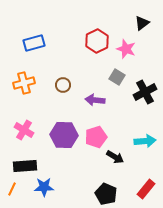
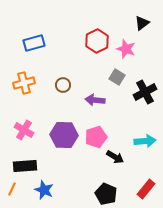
blue star: moved 3 px down; rotated 24 degrees clockwise
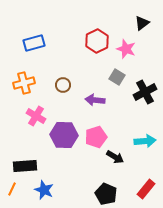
pink cross: moved 12 px right, 14 px up
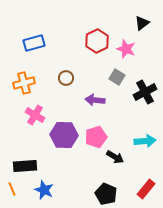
brown circle: moved 3 px right, 7 px up
pink cross: moved 1 px left, 1 px up
orange line: rotated 48 degrees counterclockwise
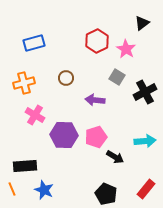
pink star: rotated 12 degrees clockwise
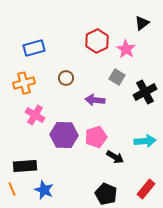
blue rectangle: moved 5 px down
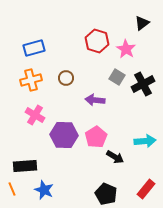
red hexagon: rotated 15 degrees counterclockwise
orange cross: moved 7 px right, 3 px up
black cross: moved 2 px left, 8 px up
pink pentagon: rotated 15 degrees counterclockwise
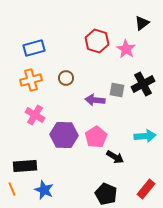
gray square: moved 13 px down; rotated 21 degrees counterclockwise
cyan arrow: moved 5 px up
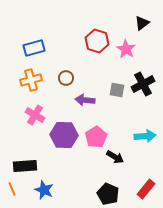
purple arrow: moved 10 px left
black pentagon: moved 2 px right
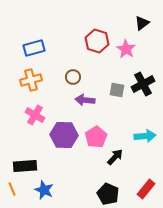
brown circle: moved 7 px right, 1 px up
black arrow: rotated 78 degrees counterclockwise
